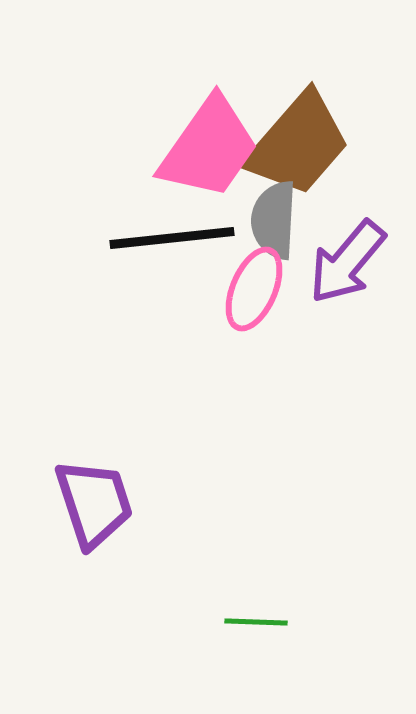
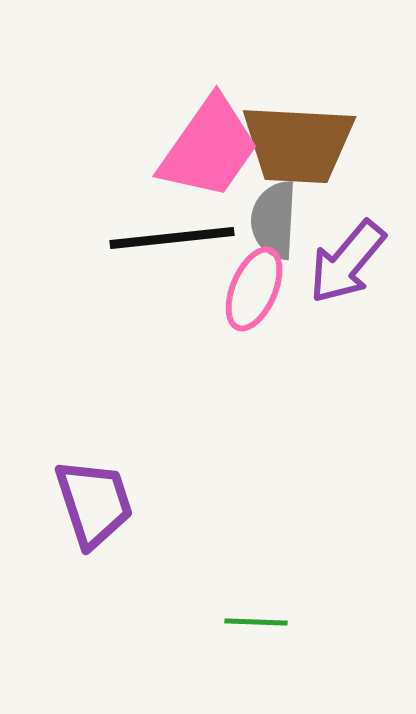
brown trapezoid: rotated 52 degrees clockwise
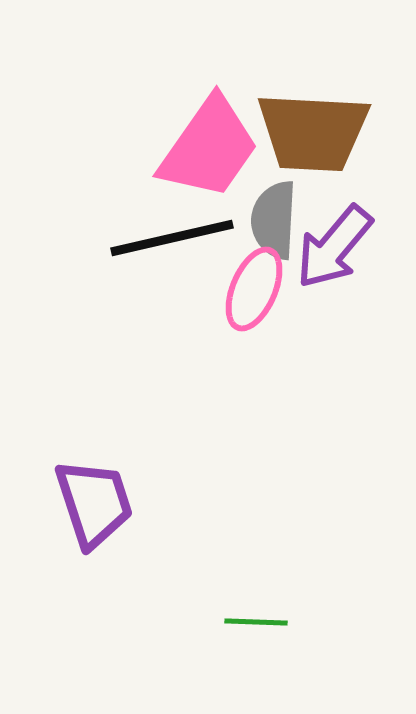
brown trapezoid: moved 15 px right, 12 px up
black line: rotated 7 degrees counterclockwise
purple arrow: moved 13 px left, 15 px up
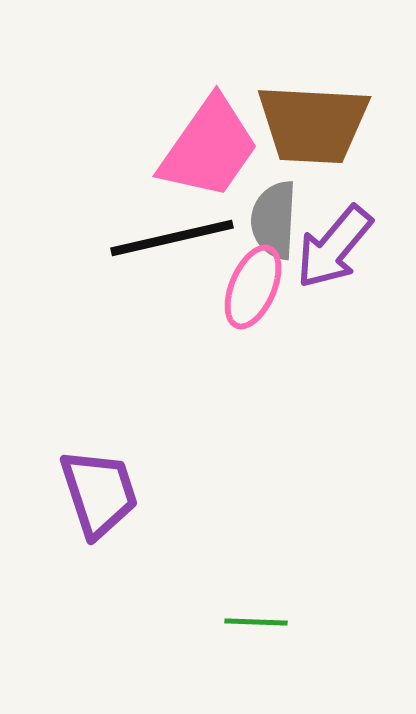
brown trapezoid: moved 8 px up
pink ellipse: moved 1 px left, 2 px up
purple trapezoid: moved 5 px right, 10 px up
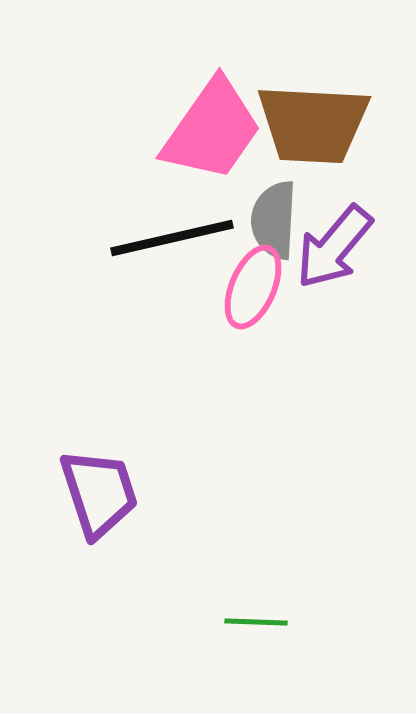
pink trapezoid: moved 3 px right, 18 px up
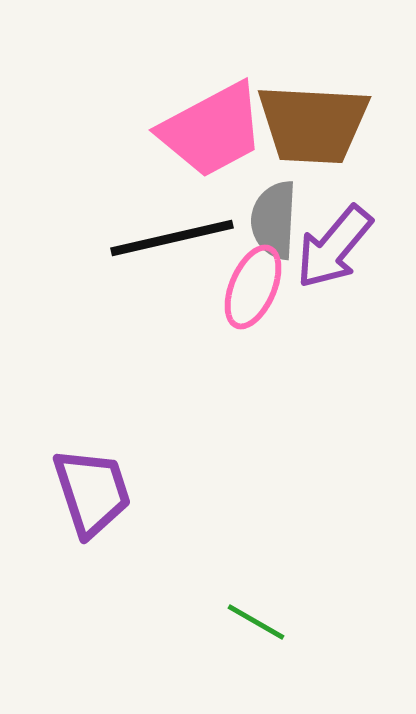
pink trapezoid: rotated 27 degrees clockwise
purple trapezoid: moved 7 px left, 1 px up
green line: rotated 28 degrees clockwise
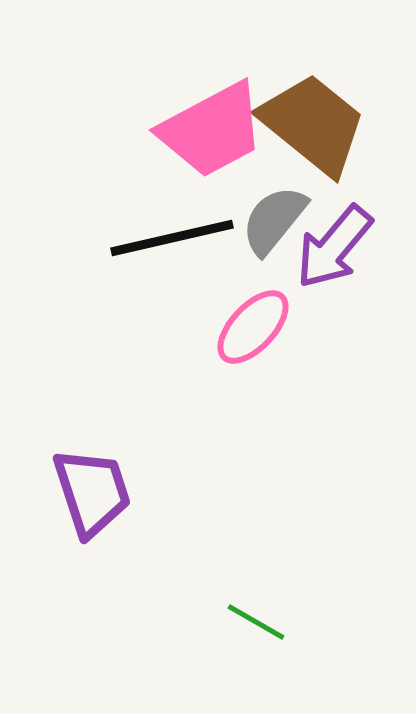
brown trapezoid: rotated 144 degrees counterclockwise
gray semicircle: rotated 36 degrees clockwise
pink ellipse: moved 40 px down; rotated 20 degrees clockwise
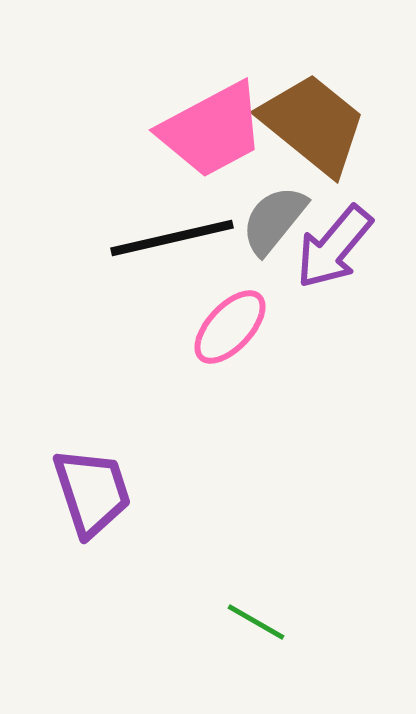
pink ellipse: moved 23 px left
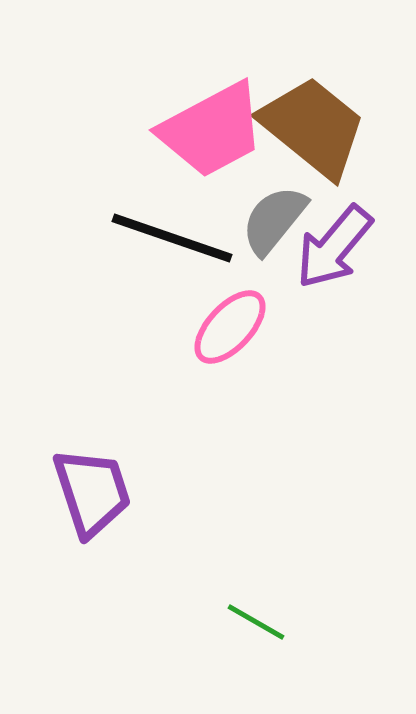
brown trapezoid: moved 3 px down
black line: rotated 32 degrees clockwise
